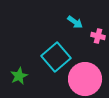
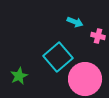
cyan arrow: rotated 14 degrees counterclockwise
cyan square: moved 2 px right
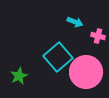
pink circle: moved 1 px right, 7 px up
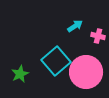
cyan arrow: moved 4 px down; rotated 56 degrees counterclockwise
cyan square: moved 2 px left, 4 px down
green star: moved 1 px right, 2 px up
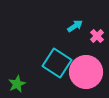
pink cross: moved 1 px left; rotated 32 degrees clockwise
cyan square: moved 1 px right, 2 px down; rotated 16 degrees counterclockwise
green star: moved 3 px left, 10 px down
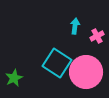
cyan arrow: rotated 49 degrees counterclockwise
pink cross: rotated 16 degrees clockwise
green star: moved 3 px left, 6 px up
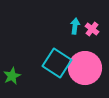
pink cross: moved 5 px left, 7 px up; rotated 24 degrees counterclockwise
pink circle: moved 1 px left, 4 px up
green star: moved 2 px left, 2 px up
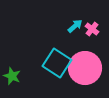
cyan arrow: rotated 42 degrees clockwise
green star: rotated 24 degrees counterclockwise
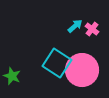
pink circle: moved 3 px left, 2 px down
